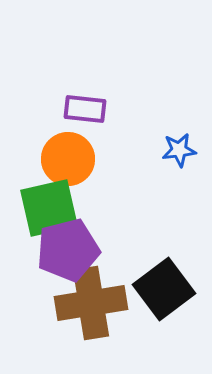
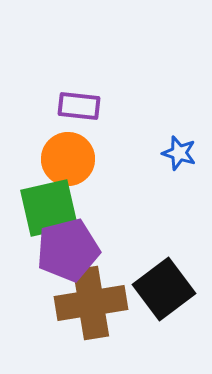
purple rectangle: moved 6 px left, 3 px up
blue star: moved 3 px down; rotated 24 degrees clockwise
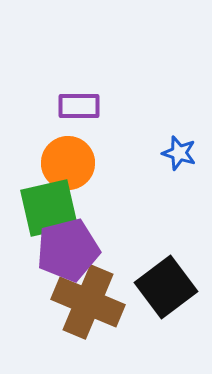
purple rectangle: rotated 6 degrees counterclockwise
orange circle: moved 4 px down
black square: moved 2 px right, 2 px up
brown cross: moved 3 px left, 1 px up; rotated 32 degrees clockwise
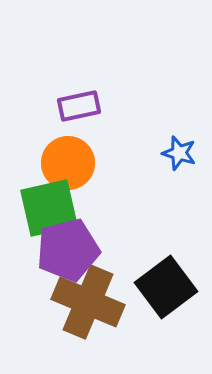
purple rectangle: rotated 12 degrees counterclockwise
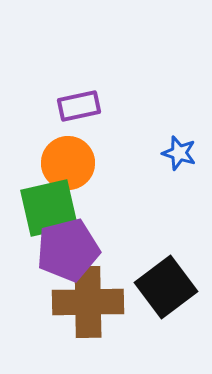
brown cross: rotated 24 degrees counterclockwise
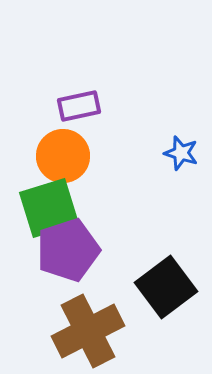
blue star: moved 2 px right
orange circle: moved 5 px left, 7 px up
green square: rotated 4 degrees counterclockwise
purple pentagon: rotated 4 degrees counterclockwise
brown cross: moved 29 px down; rotated 26 degrees counterclockwise
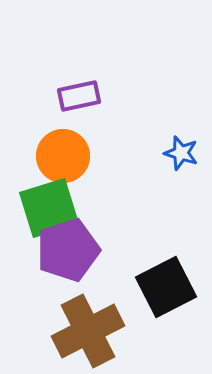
purple rectangle: moved 10 px up
black square: rotated 10 degrees clockwise
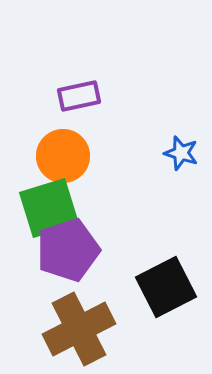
brown cross: moved 9 px left, 2 px up
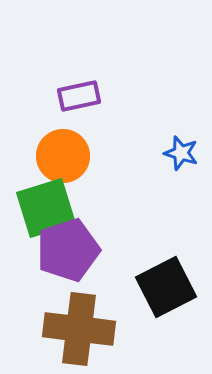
green square: moved 3 px left
brown cross: rotated 34 degrees clockwise
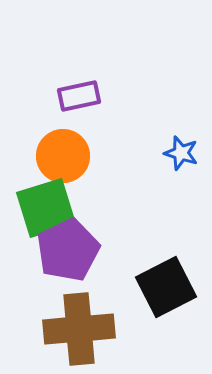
purple pentagon: rotated 8 degrees counterclockwise
brown cross: rotated 12 degrees counterclockwise
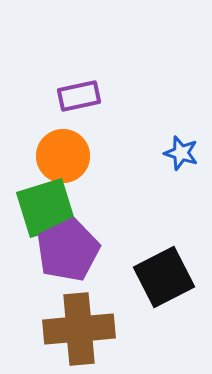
black square: moved 2 px left, 10 px up
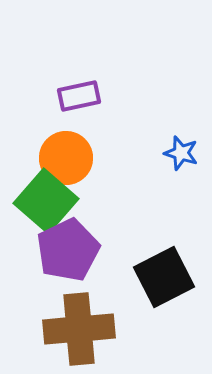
orange circle: moved 3 px right, 2 px down
green square: moved 7 px up; rotated 32 degrees counterclockwise
